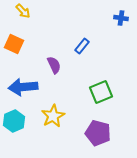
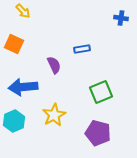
blue rectangle: moved 3 px down; rotated 42 degrees clockwise
yellow star: moved 1 px right, 1 px up
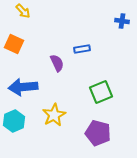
blue cross: moved 1 px right, 3 px down
purple semicircle: moved 3 px right, 2 px up
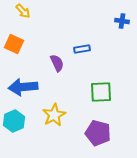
green square: rotated 20 degrees clockwise
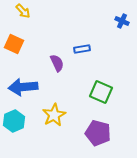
blue cross: rotated 16 degrees clockwise
green square: rotated 25 degrees clockwise
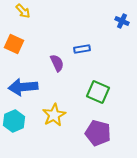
green square: moved 3 px left
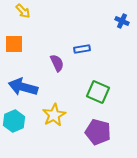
orange square: rotated 24 degrees counterclockwise
blue arrow: rotated 20 degrees clockwise
purple pentagon: moved 1 px up
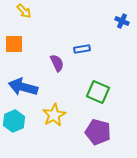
yellow arrow: moved 1 px right
